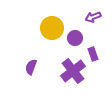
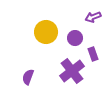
yellow circle: moved 6 px left, 4 px down
purple semicircle: moved 3 px left, 10 px down
purple cross: moved 1 px left
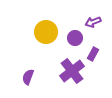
purple arrow: moved 5 px down
purple rectangle: rotated 48 degrees clockwise
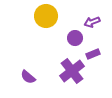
purple arrow: moved 1 px left
yellow circle: moved 16 px up
purple rectangle: rotated 40 degrees clockwise
purple semicircle: rotated 70 degrees counterclockwise
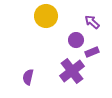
purple arrow: rotated 63 degrees clockwise
purple circle: moved 1 px right, 2 px down
purple rectangle: moved 1 px left, 2 px up
purple semicircle: rotated 63 degrees clockwise
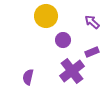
purple circle: moved 13 px left
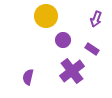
purple arrow: moved 4 px right, 3 px up; rotated 112 degrees counterclockwise
purple rectangle: moved 3 px up; rotated 56 degrees clockwise
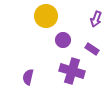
purple cross: rotated 35 degrees counterclockwise
